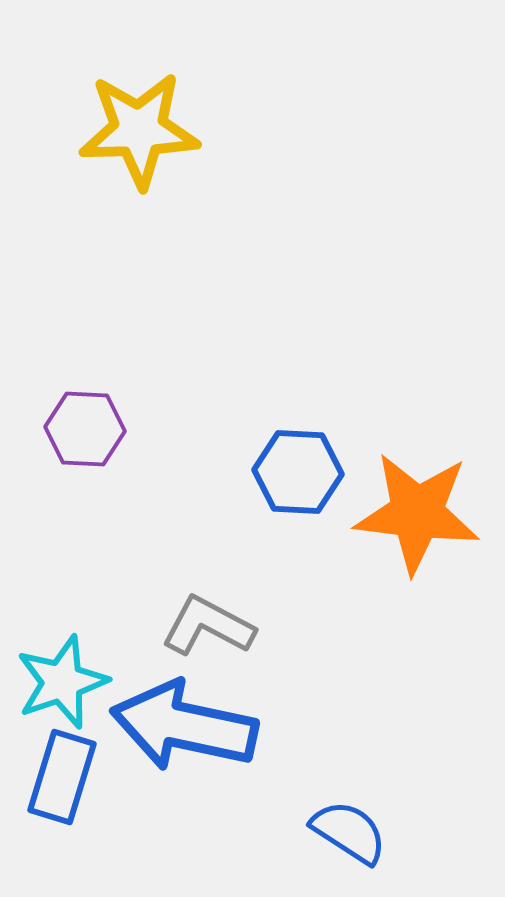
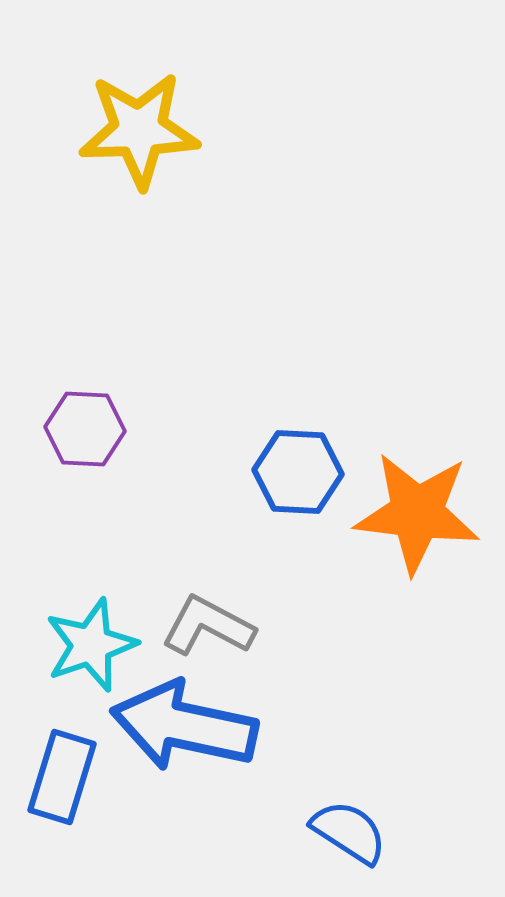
cyan star: moved 29 px right, 37 px up
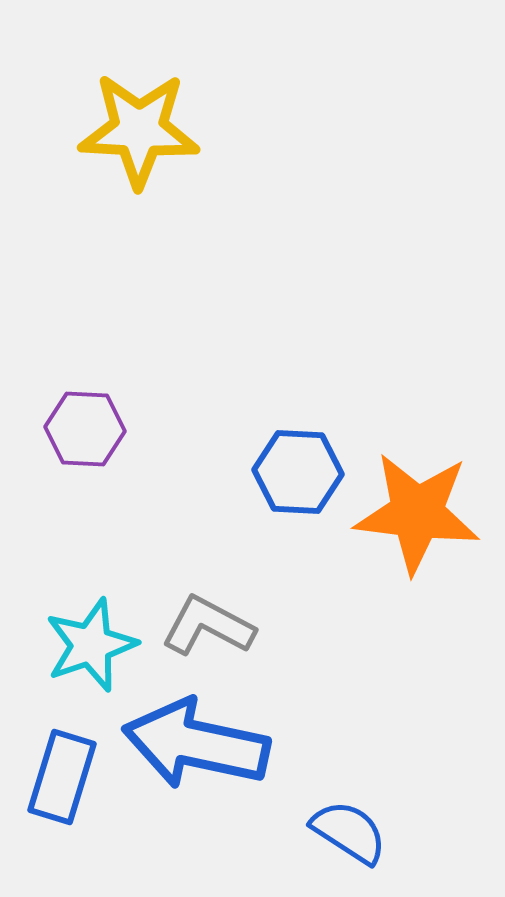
yellow star: rotated 5 degrees clockwise
blue arrow: moved 12 px right, 18 px down
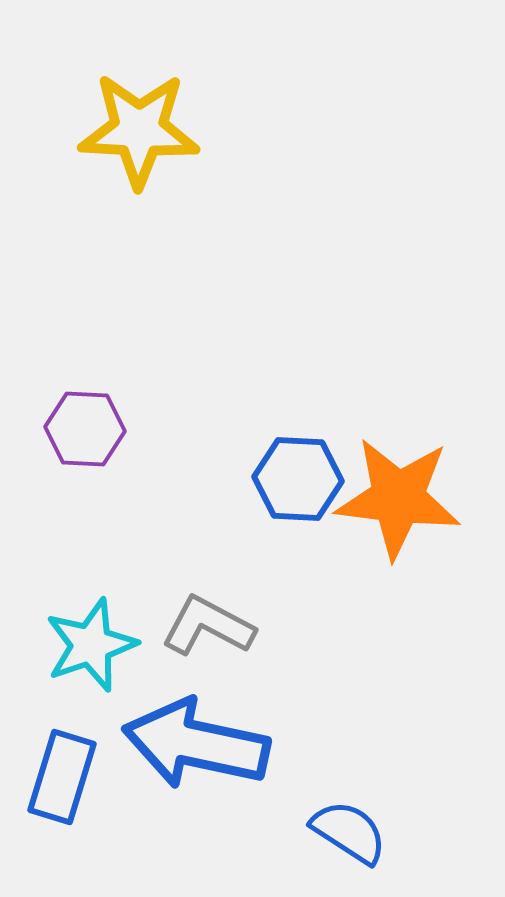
blue hexagon: moved 7 px down
orange star: moved 19 px left, 15 px up
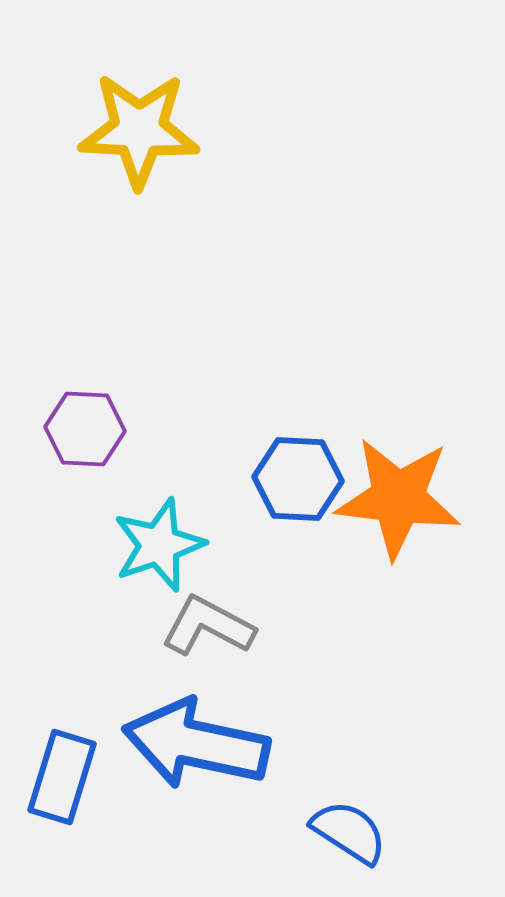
cyan star: moved 68 px right, 100 px up
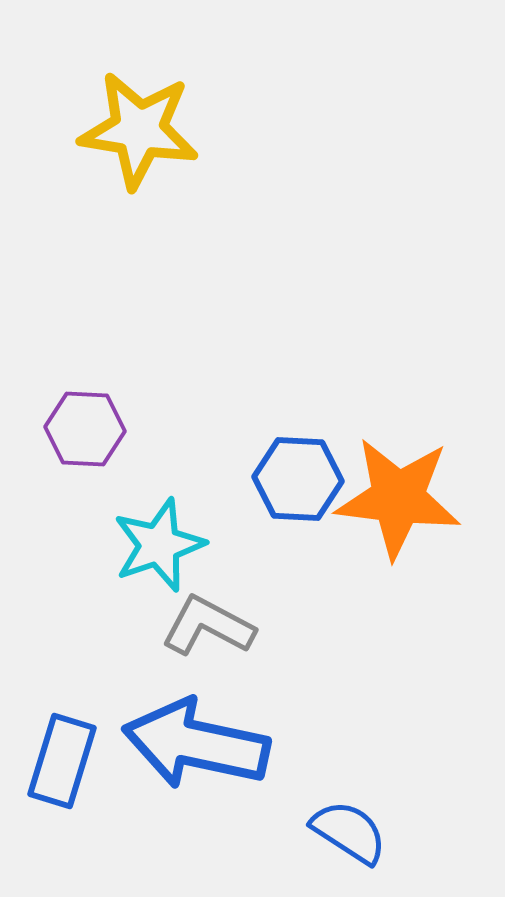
yellow star: rotated 6 degrees clockwise
blue rectangle: moved 16 px up
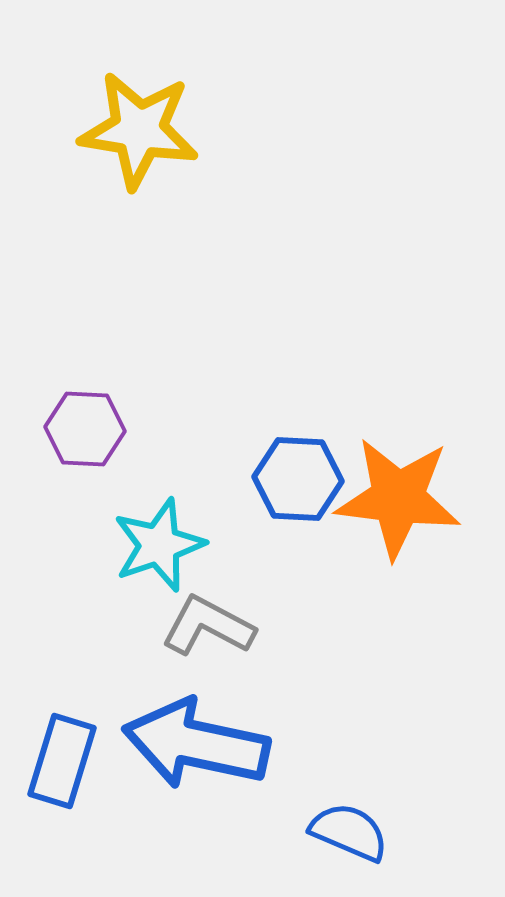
blue semicircle: rotated 10 degrees counterclockwise
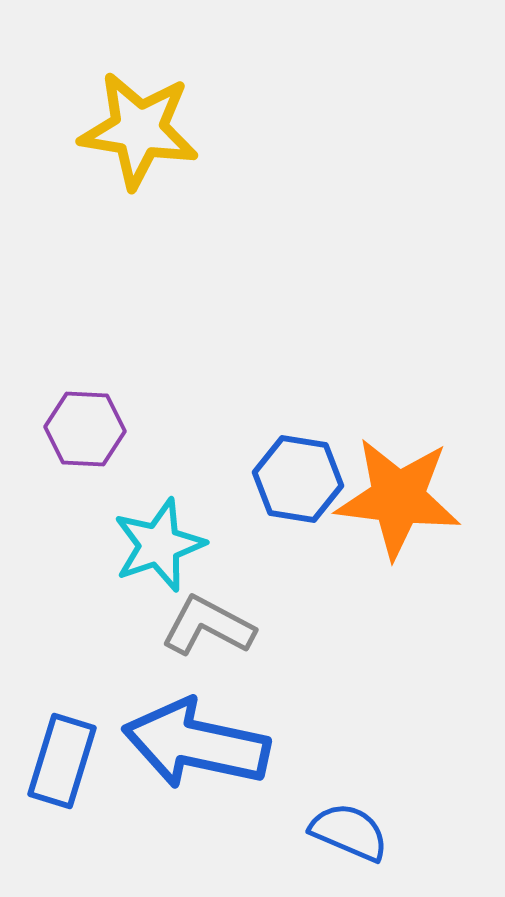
blue hexagon: rotated 6 degrees clockwise
